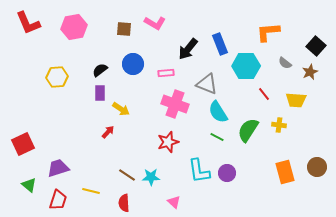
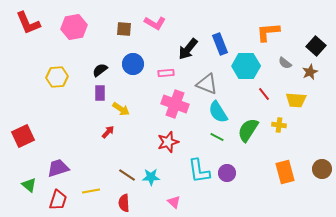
red square: moved 8 px up
brown circle: moved 5 px right, 2 px down
yellow line: rotated 24 degrees counterclockwise
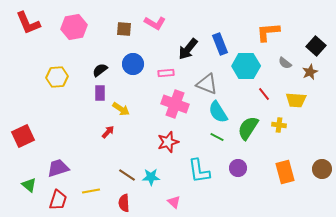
green semicircle: moved 2 px up
purple circle: moved 11 px right, 5 px up
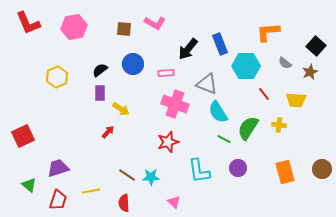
yellow hexagon: rotated 20 degrees counterclockwise
green line: moved 7 px right, 2 px down
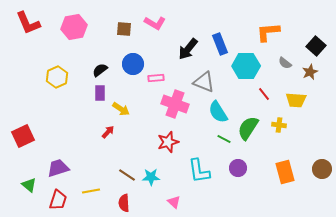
pink rectangle: moved 10 px left, 5 px down
gray triangle: moved 3 px left, 2 px up
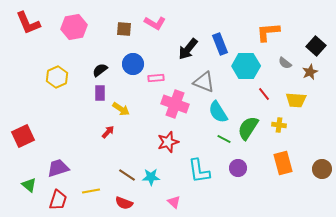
orange rectangle: moved 2 px left, 9 px up
red semicircle: rotated 66 degrees counterclockwise
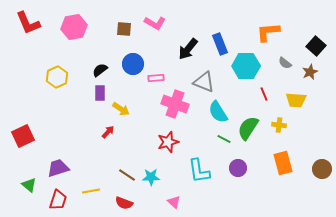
red line: rotated 16 degrees clockwise
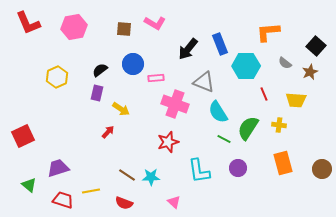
purple rectangle: moved 3 px left; rotated 14 degrees clockwise
red trapezoid: moved 5 px right; rotated 90 degrees counterclockwise
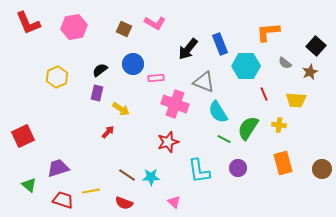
brown square: rotated 21 degrees clockwise
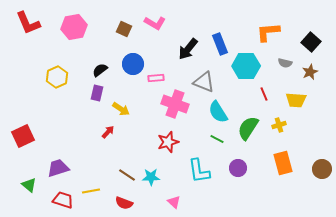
black square: moved 5 px left, 4 px up
gray semicircle: rotated 24 degrees counterclockwise
yellow cross: rotated 24 degrees counterclockwise
green line: moved 7 px left
